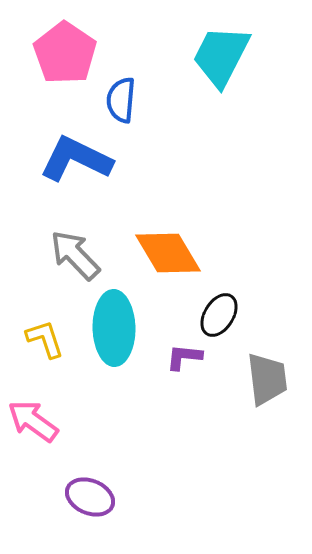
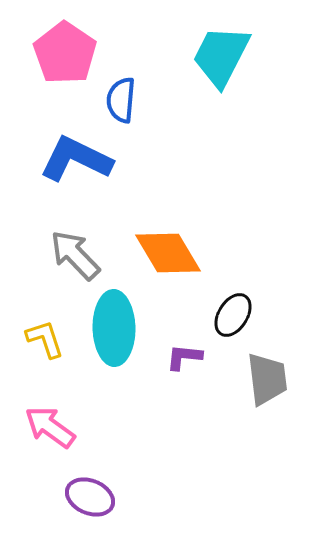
black ellipse: moved 14 px right
pink arrow: moved 17 px right, 6 px down
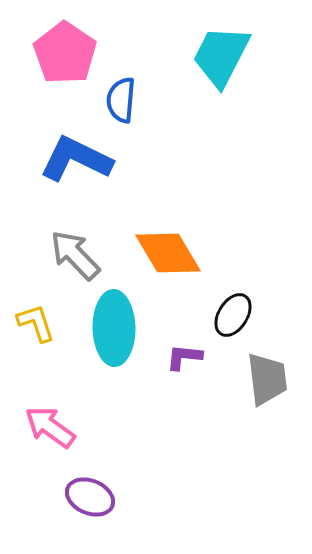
yellow L-shape: moved 9 px left, 16 px up
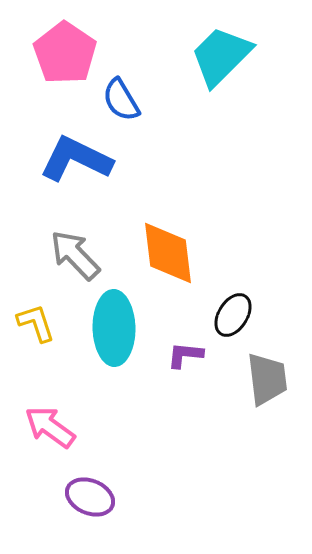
cyan trapezoid: rotated 18 degrees clockwise
blue semicircle: rotated 36 degrees counterclockwise
orange diamond: rotated 24 degrees clockwise
purple L-shape: moved 1 px right, 2 px up
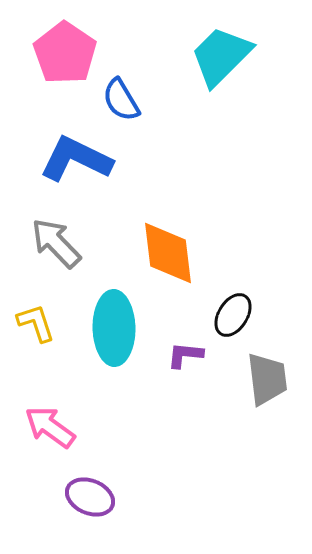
gray arrow: moved 19 px left, 12 px up
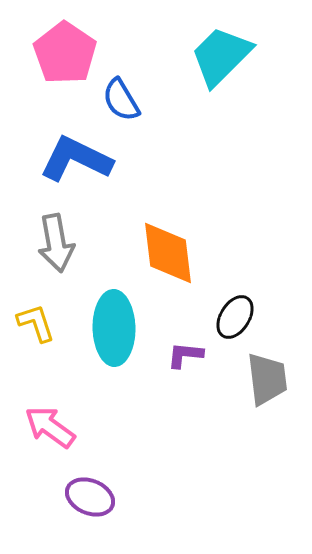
gray arrow: rotated 146 degrees counterclockwise
black ellipse: moved 2 px right, 2 px down
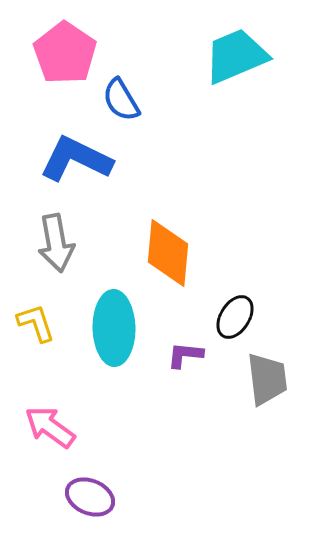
cyan trapezoid: moved 15 px right; rotated 22 degrees clockwise
orange diamond: rotated 12 degrees clockwise
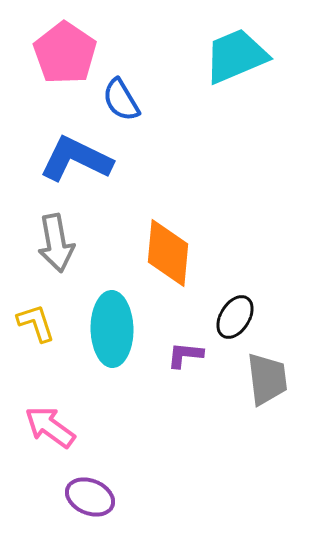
cyan ellipse: moved 2 px left, 1 px down
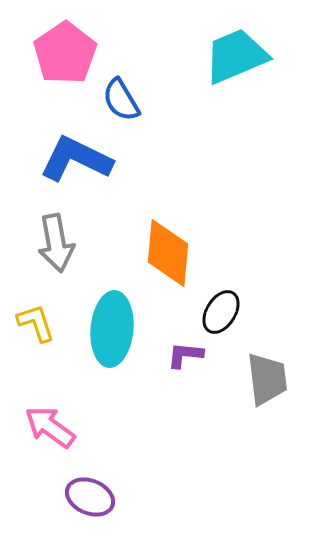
pink pentagon: rotated 4 degrees clockwise
black ellipse: moved 14 px left, 5 px up
cyan ellipse: rotated 6 degrees clockwise
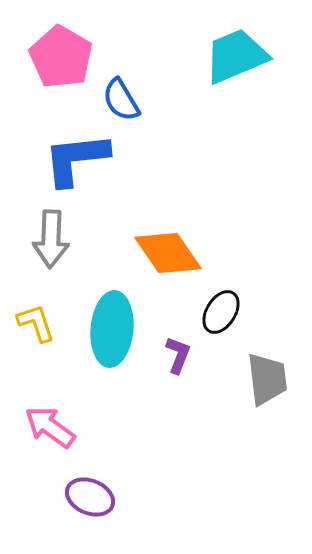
pink pentagon: moved 4 px left, 4 px down; rotated 8 degrees counterclockwise
blue L-shape: rotated 32 degrees counterclockwise
gray arrow: moved 5 px left, 4 px up; rotated 12 degrees clockwise
orange diamond: rotated 40 degrees counterclockwise
purple L-shape: moved 7 px left; rotated 105 degrees clockwise
